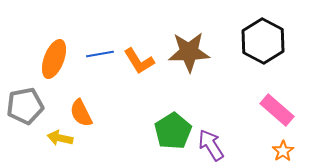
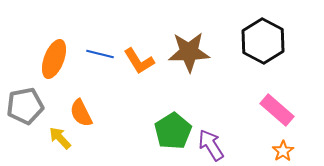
blue line: rotated 24 degrees clockwise
yellow arrow: rotated 35 degrees clockwise
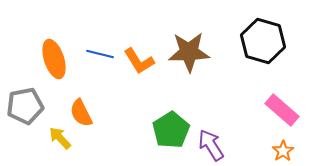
black hexagon: rotated 12 degrees counterclockwise
orange ellipse: rotated 39 degrees counterclockwise
pink rectangle: moved 5 px right
green pentagon: moved 2 px left, 1 px up
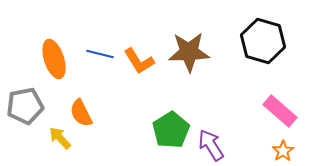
pink rectangle: moved 2 px left, 1 px down
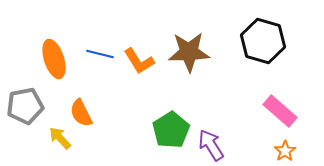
orange star: moved 2 px right
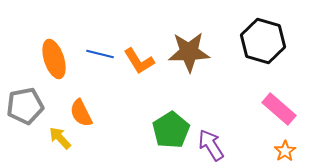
pink rectangle: moved 1 px left, 2 px up
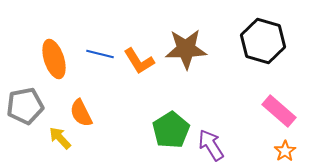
brown star: moved 3 px left, 3 px up
pink rectangle: moved 2 px down
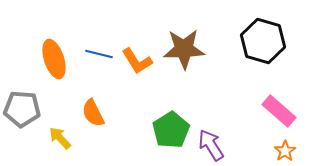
brown star: moved 2 px left
blue line: moved 1 px left
orange L-shape: moved 2 px left
gray pentagon: moved 3 px left, 3 px down; rotated 15 degrees clockwise
orange semicircle: moved 12 px right
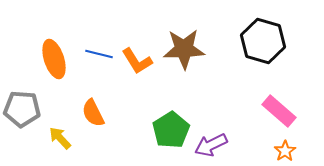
purple arrow: rotated 84 degrees counterclockwise
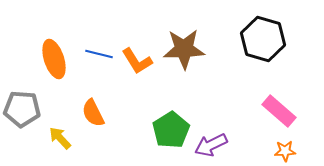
black hexagon: moved 2 px up
orange star: rotated 30 degrees clockwise
